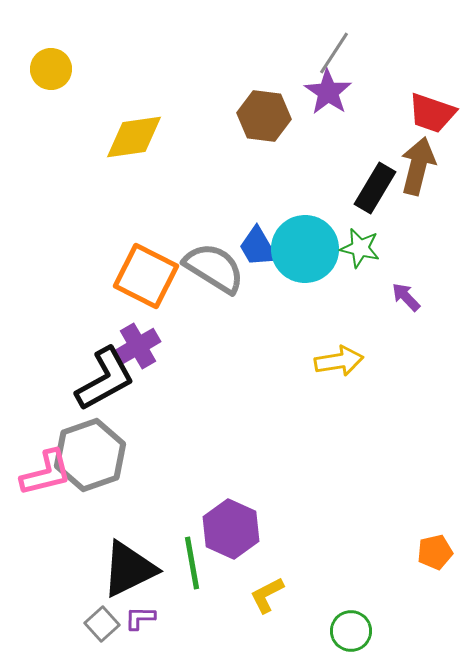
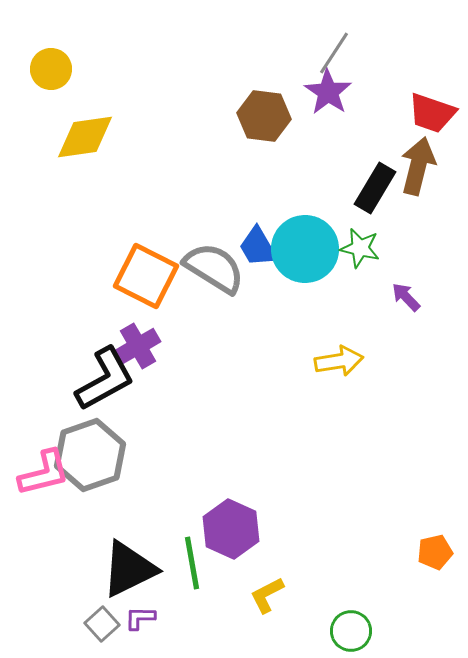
yellow diamond: moved 49 px left
pink L-shape: moved 2 px left
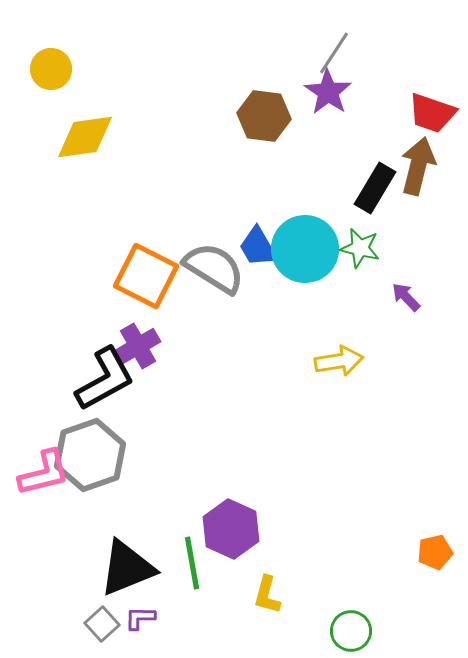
black triangle: moved 2 px left, 1 px up; rotated 4 degrees clockwise
yellow L-shape: rotated 48 degrees counterclockwise
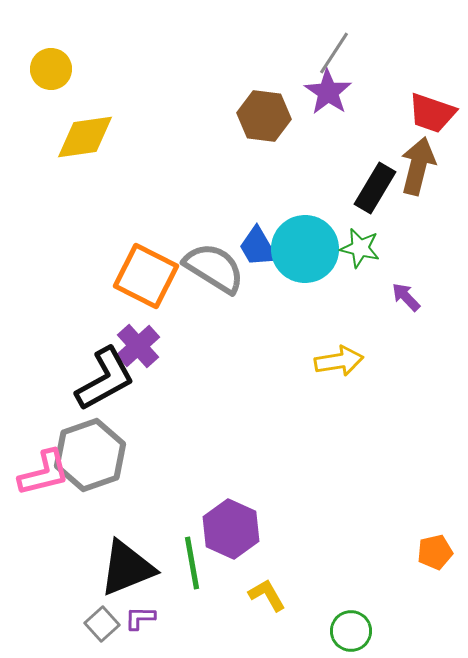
purple cross: rotated 12 degrees counterclockwise
yellow L-shape: rotated 135 degrees clockwise
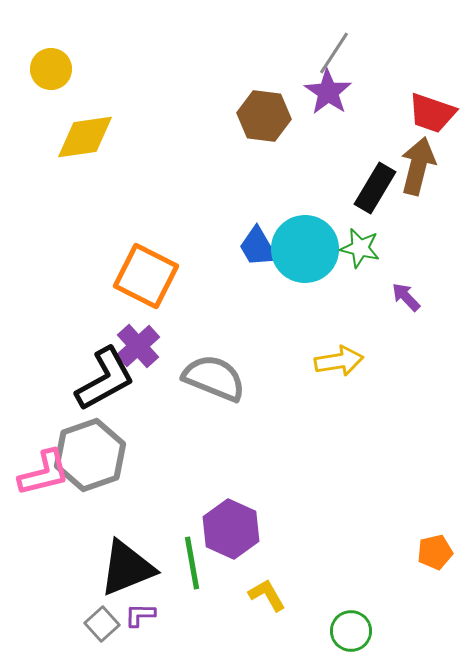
gray semicircle: moved 110 px down; rotated 10 degrees counterclockwise
purple L-shape: moved 3 px up
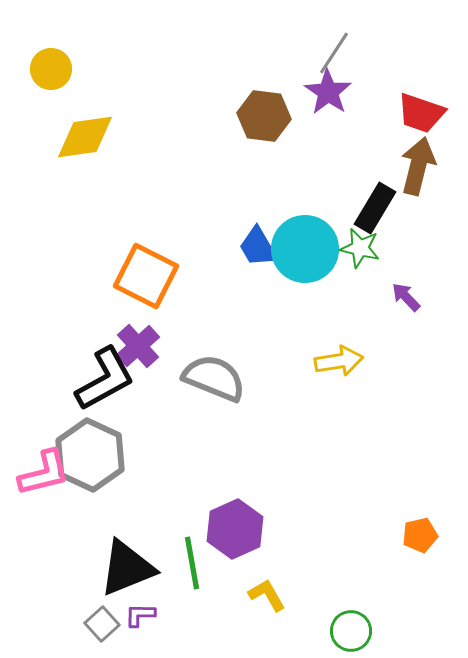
red trapezoid: moved 11 px left
black rectangle: moved 20 px down
gray hexagon: rotated 16 degrees counterclockwise
purple hexagon: moved 4 px right; rotated 12 degrees clockwise
orange pentagon: moved 15 px left, 17 px up
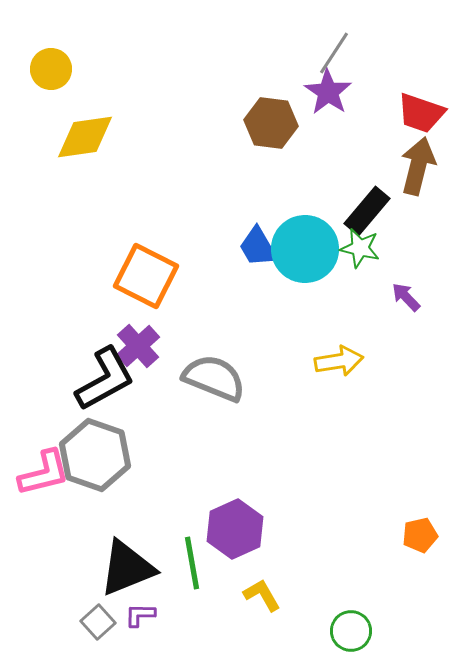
brown hexagon: moved 7 px right, 7 px down
black rectangle: moved 8 px left, 3 px down; rotated 9 degrees clockwise
gray hexagon: moved 5 px right; rotated 6 degrees counterclockwise
yellow L-shape: moved 5 px left
gray square: moved 4 px left, 2 px up
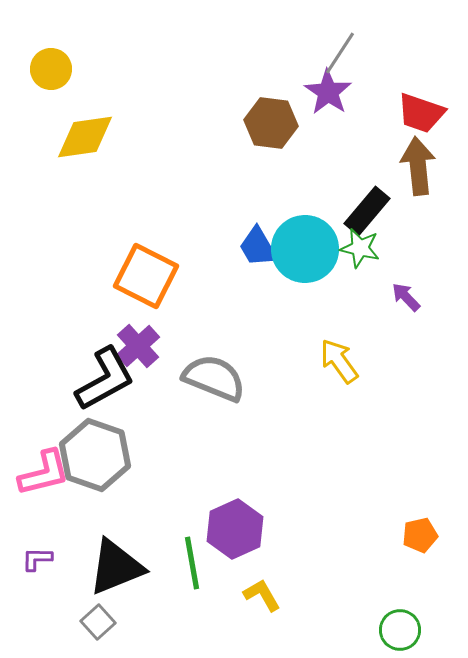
gray line: moved 6 px right
brown arrow: rotated 20 degrees counterclockwise
yellow arrow: rotated 117 degrees counterclockwise
black triangle: moved 11 px left, 1 px up
purple L-shape: moved 103 px left, 56 px up
green circle: moved 49 px right, 1 px up
